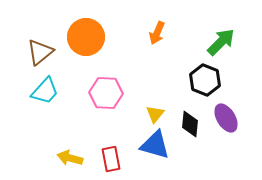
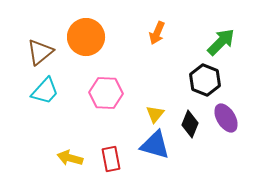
black diamond: rotated 16 degrees clockwise
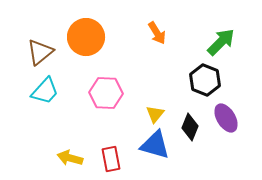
orange arrow: rotated 55 degrees counterclockwise
black diamond: moved 3 px down
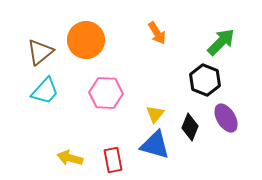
orange circle: moved 3 px down
red rectangle: moved 2 px right, 1 px down
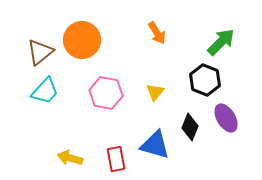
orange circle: moved 4 px left
pink hexagon: rotated 8 degrees clockwise
yellow triangle: moved 22 px up
red rectangle: moved 3 px right, 1 px up
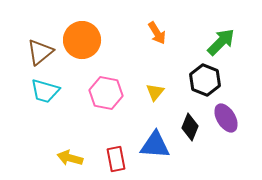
cyan trapezoid: rotated 64 degrees clockwise
blue triangle: rotated 12 degrees counterclockwise
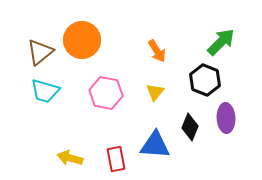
orange arrow: moved 18 px down
purple ellipse: rotated 28 degrees clockwise
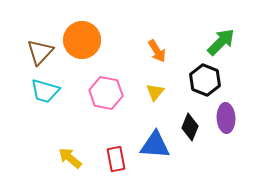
brown triangle: rotated 8 degrees counterclockwise
yellow arrow: rotated 25 degrees clockwise
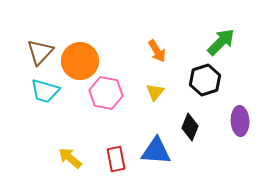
orange circle: moved 2 px left, 21 px down
black hexagon: rotated 20 degrees clockwise
purple ellipse: moved 14 px right, 3 px down
blue triangle: moved 1 px right, 6 px down
